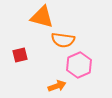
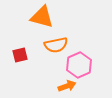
orange semicircle: moved 7 px left, 5 px down; rotated 20 degrees counterclockwise
orange arrow: moved 10 px right
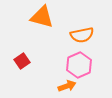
orange semicircle: moved 26 px right, 10 px up
red square: moved 2 px right, 6 px down; rotated 21 degrees counterclockwise
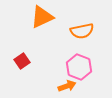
orange triangle: rotated 40 degrees counterclockwise
orange semicircle: moved 4 px up
pink hexagon: moved 2 px down; rotated 15 degrees counterclockwise
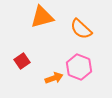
orange triangle: rotated 10 degrees clockwise
orange semicircle: moved 1 px left, 2 px up; rotated 55 degrees clockwise
orange arrow: moved 13 px left, 8 px up
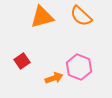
orange semicircle: moved 13 px up
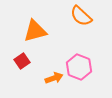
orange triangle: moved 7 px left, 14 px down
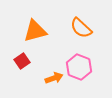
orange semicircle: moved 12 px down
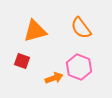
orange semicircle: rotated 10 degrees clockwise
red square: rotated 35 degrees counterclockwise
